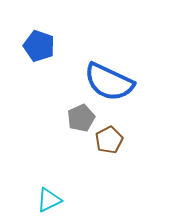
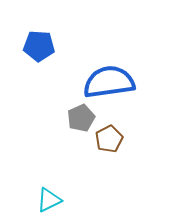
blue pentagon: rotated 16 degrees counterclockwise
blue semicircle: rotated 147 degrees clockwise
brown pentagon: moved 1 px up
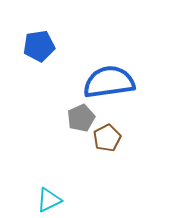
blue pentagon: rotated 12 degrees counterclockwise
brown pentagon: moved 2 px left, 1 px up
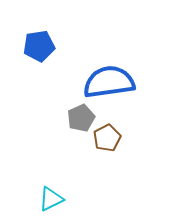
cyan triangle: moved 2 px right, 1 px up
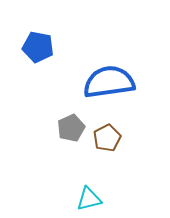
blue pentagon: moved 1 px left, 1 px down; rotated 20 degrees clockwise
gray pentagon: moved 10 px left, 10 px down
cyan triangle: moved 38 px right; rotated 12 degrees clockwise
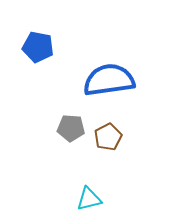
blue semicircle: moved 2 px up
gray pentagon: rotated 28 degrees clockwise
brown pentagon: moved 1 px right, 1 px up
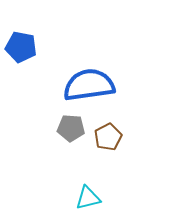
blue pentagon: moved 17 px left
blue semicircle: moved 20 px left, 5 px down
cyan triangle: moved 1 px left, 1 px up
